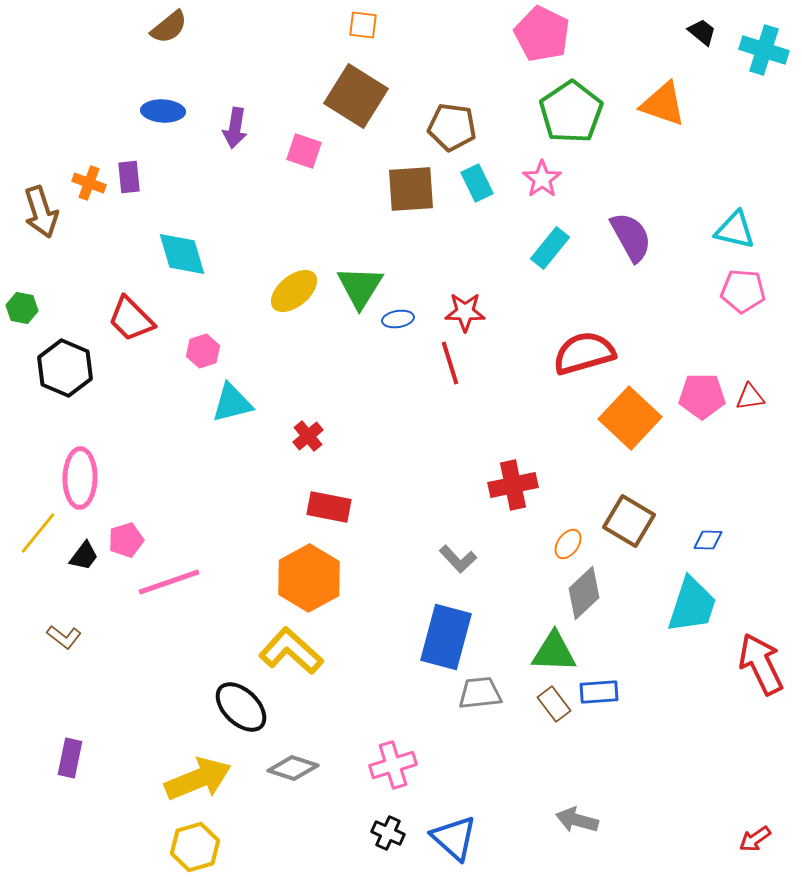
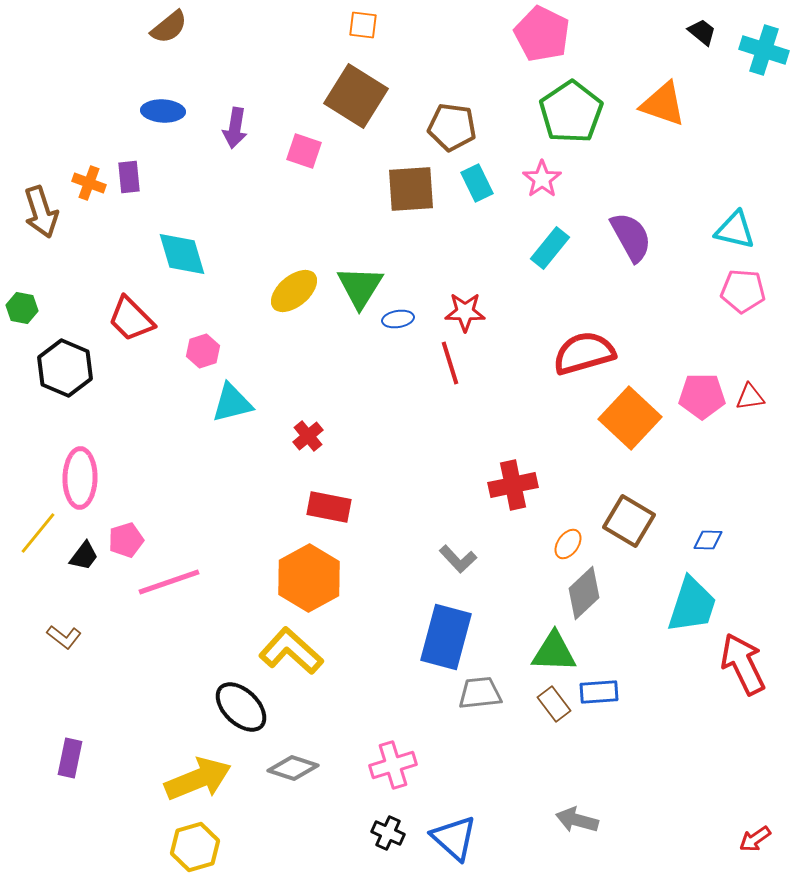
red arrow at (761, 664): moved 18 px left
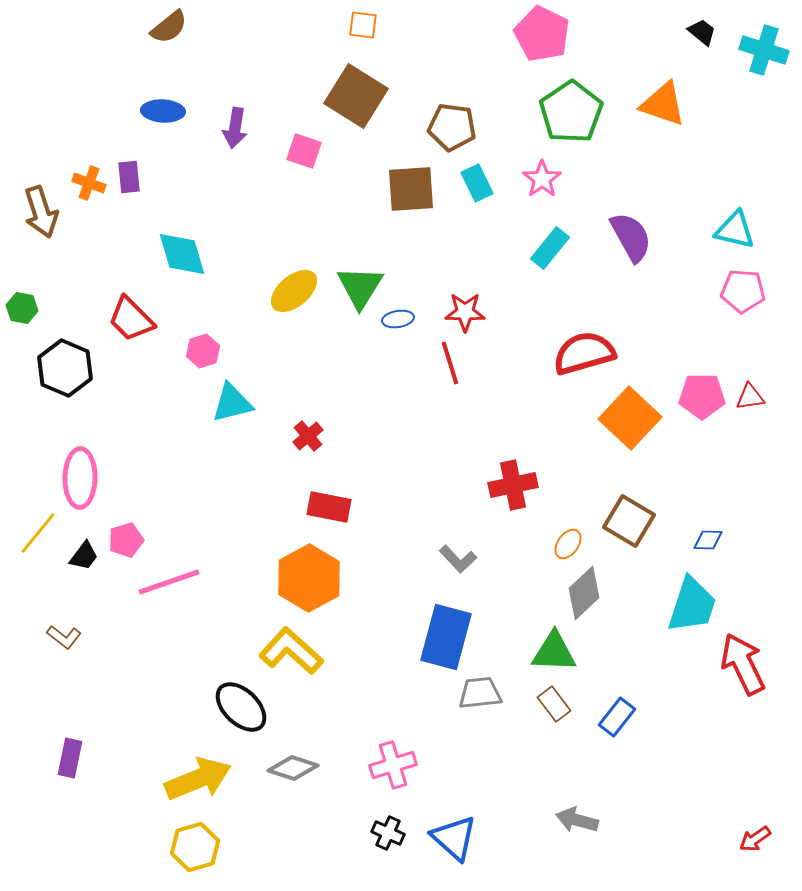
blue rectangle at (599, 692): moved 18 px right, 25 px down; rotated 48 degrees counterclockwise
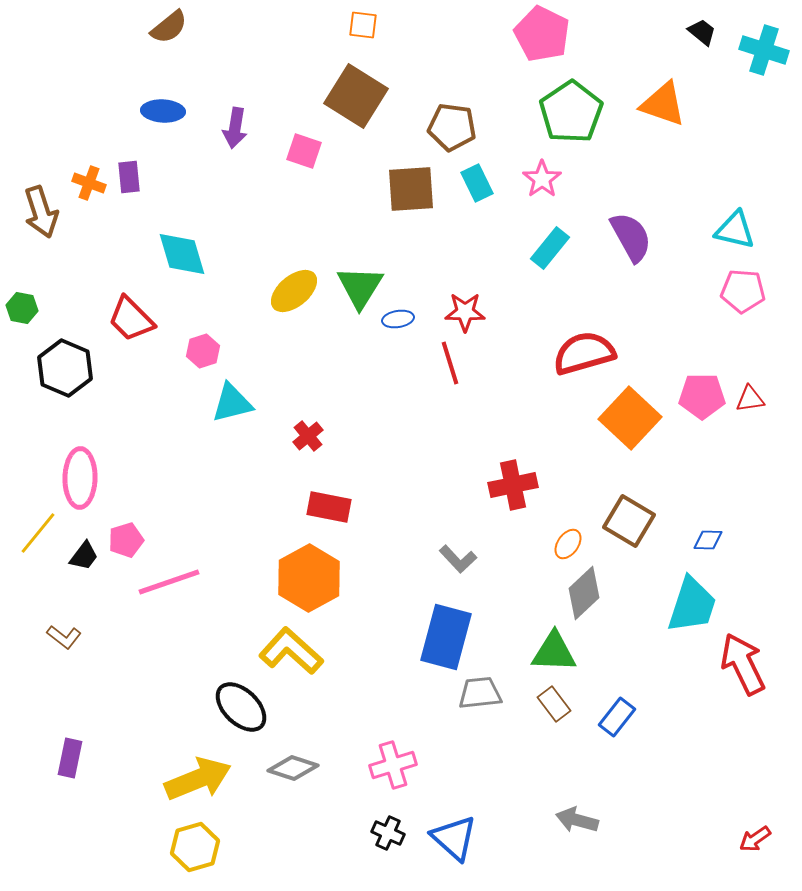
red triangle at (750, 397): moved 2 px down
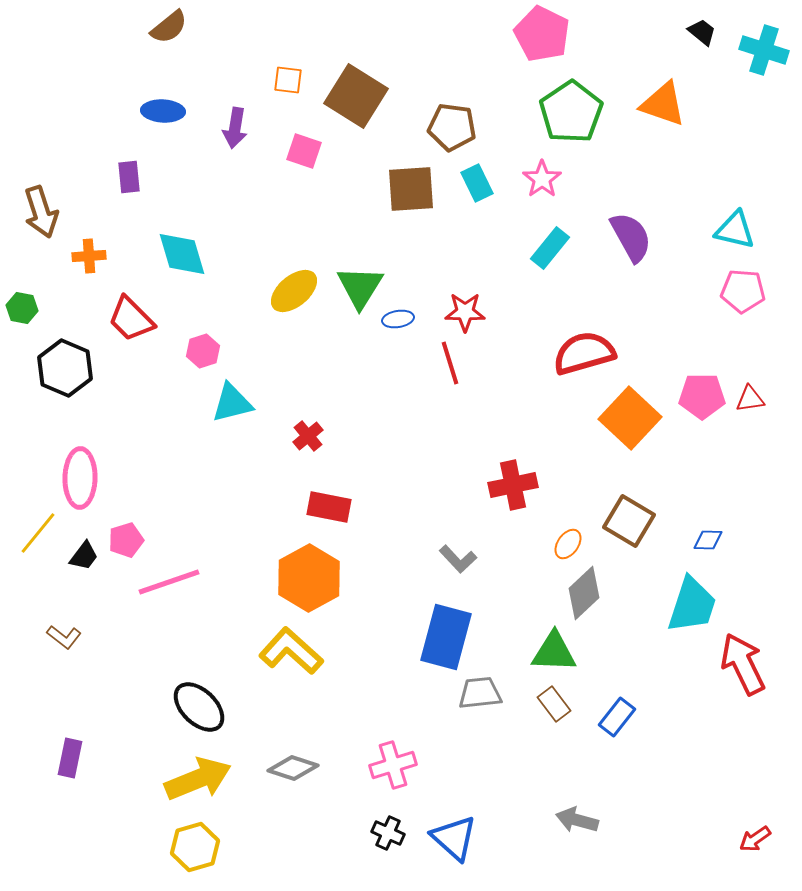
orange square at (363, 25): moved 75 px left, 55 px down
orange cross at (89, 183): moved 73 px down; rotated 24 degrees counterclockwise
black ellipse at (241, 707): moved 42 px left
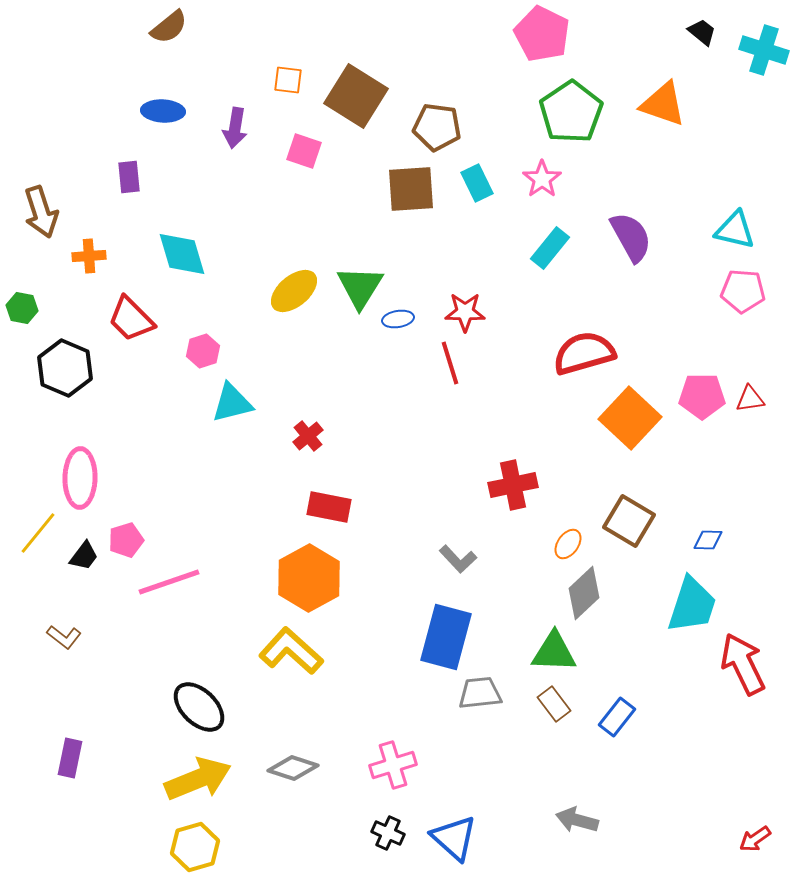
brown pentagon at (452, 127): moved 15 px left
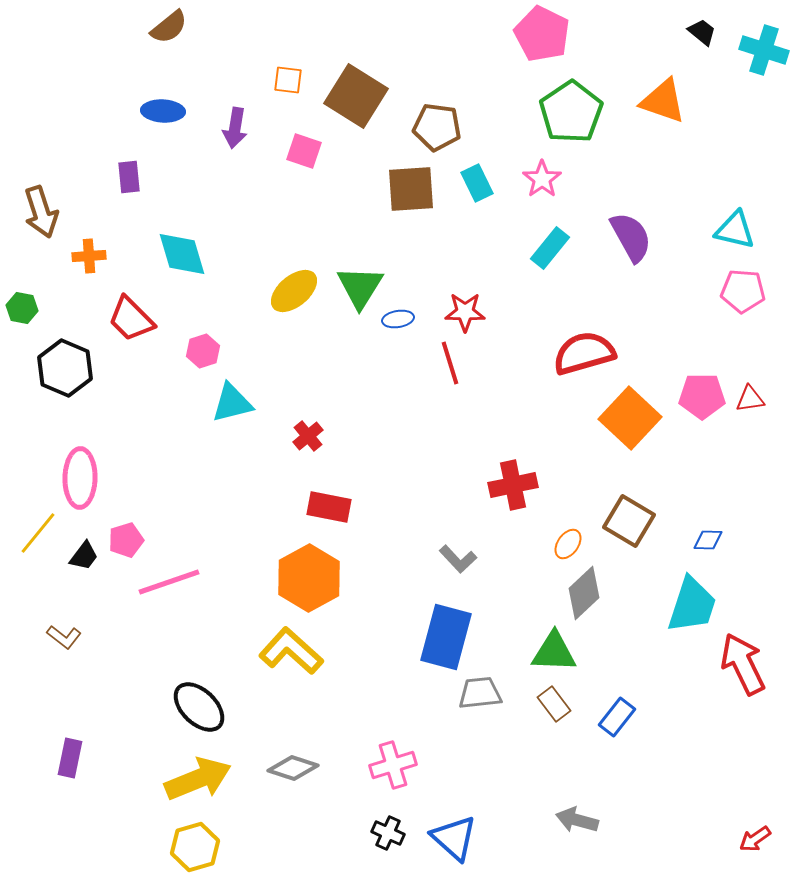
orange triangle at (663, 104): moved 3 px up
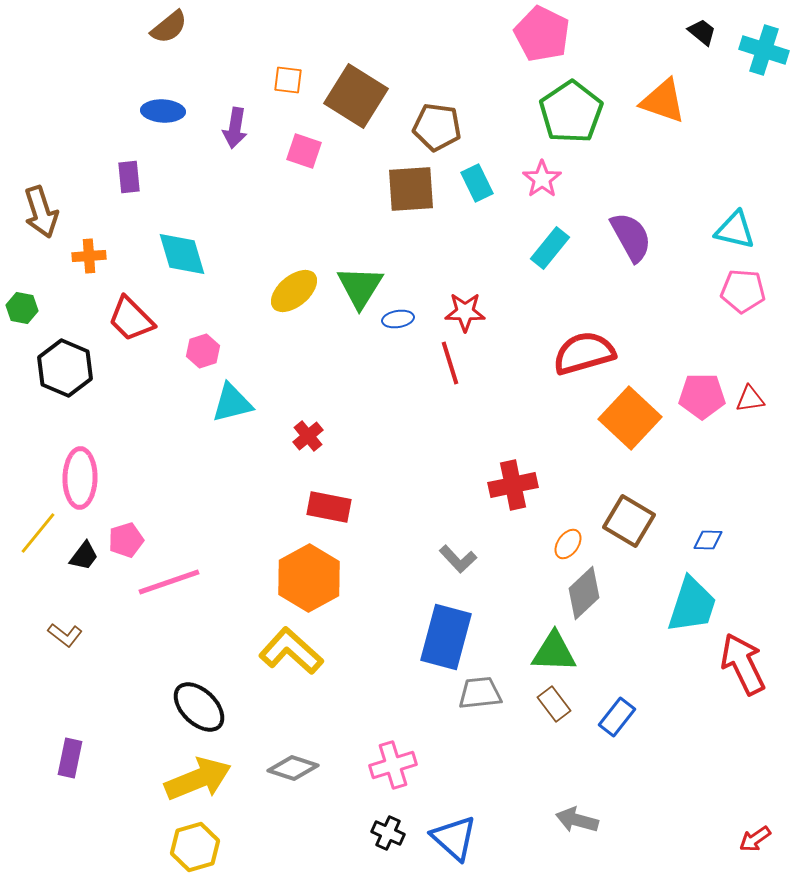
brown L-shape at (64, 637): moved 1 px right, 2 px up
